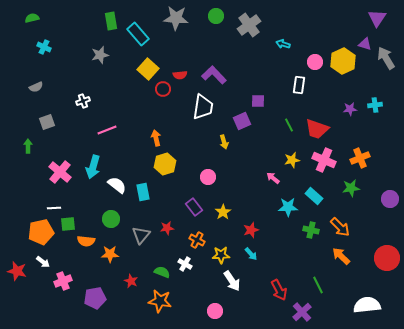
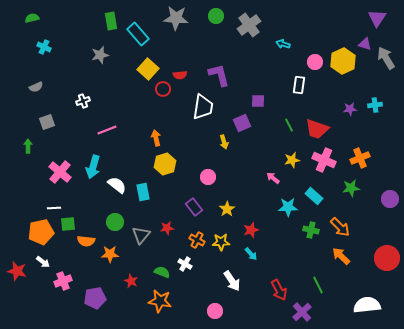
purple L-shape at (214, 75): moved 5 px right; rotated 30 degrees clockwise
purple square at (242, 121): moved 2 px down
yellow star at (223, 212): moved 4 px right, 3 px up
green circle at (111, 219): moved 4 px right, 3 px down
yellow star at (221, 255): moved 13 px up
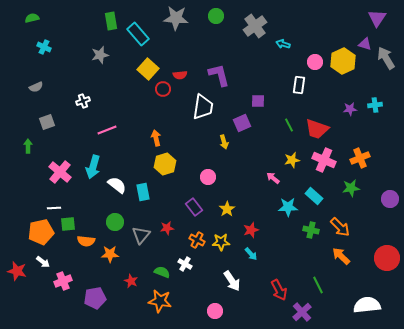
gray cross at (249, 25): moved 6 px right, 1 px down
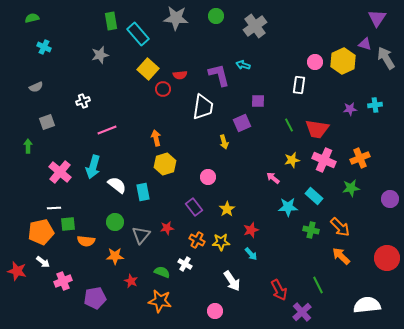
cyan arrow at (283, 44): moved 40 px left, 21 px down
red trapezoid at (317, 129): rotated 10 degrees counterclockwise
orange star at (110, 254): moved 5 px right, 2 px down
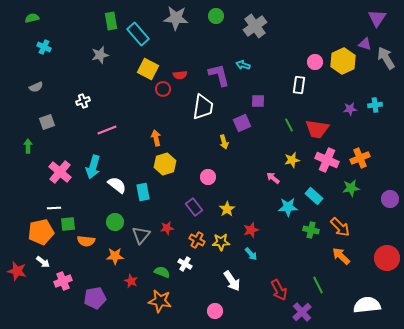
yellow square at (148, 69): rotated 15 degrees counterclockwise
pink cross at (324, 160): moved 3 px right
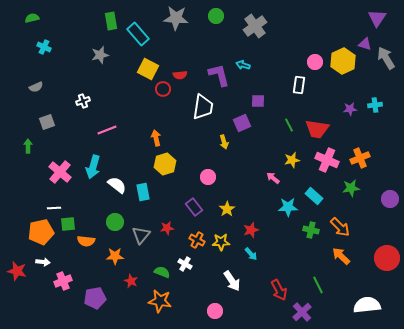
white arrow at (43, 262): rotated 32 degrees counterclockwise
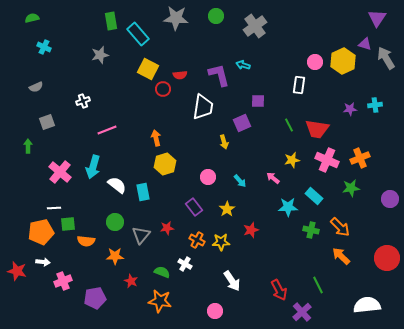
cyan arrow at (251, 254): moved 11 px left, 73 px up
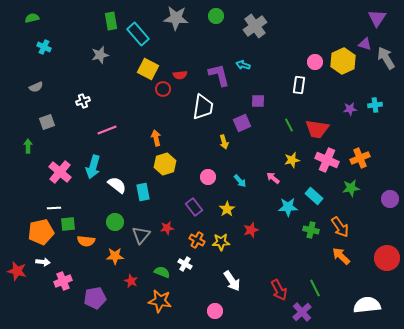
orange arrow at (340, 227): rotated 10 degrees clockwise
green line at (318, 285): moved 3 px left, 3 px down
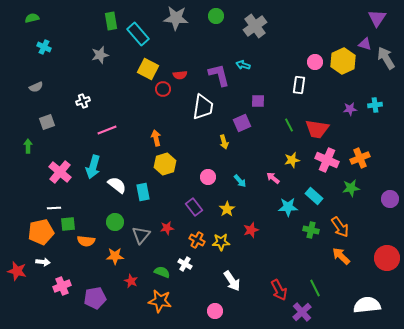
pink cross at (63, 281): moved 1 px left, 5 px down
